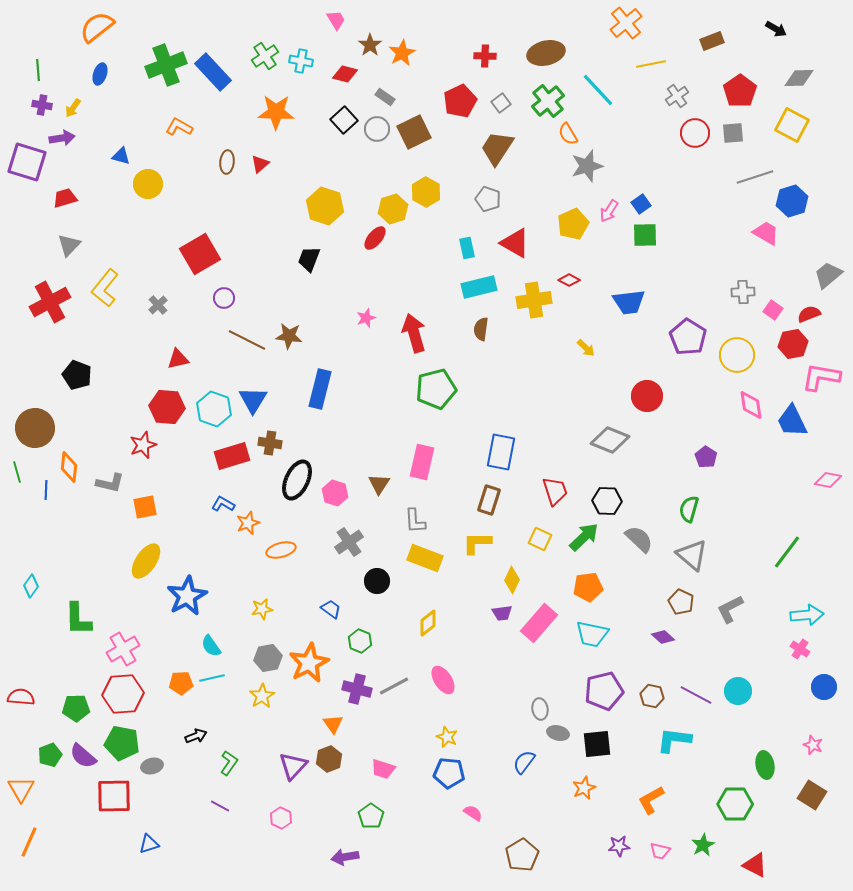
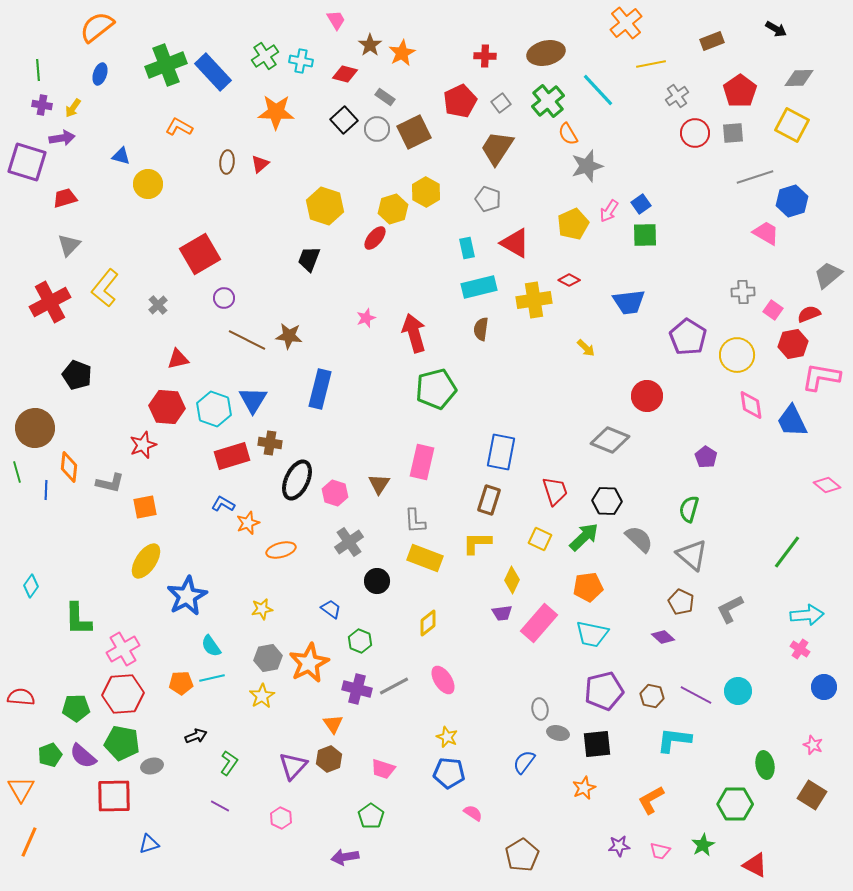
pink diamond at (828, 480): moved 1 px left, 5 px down; rotated 28 degrees clockwise
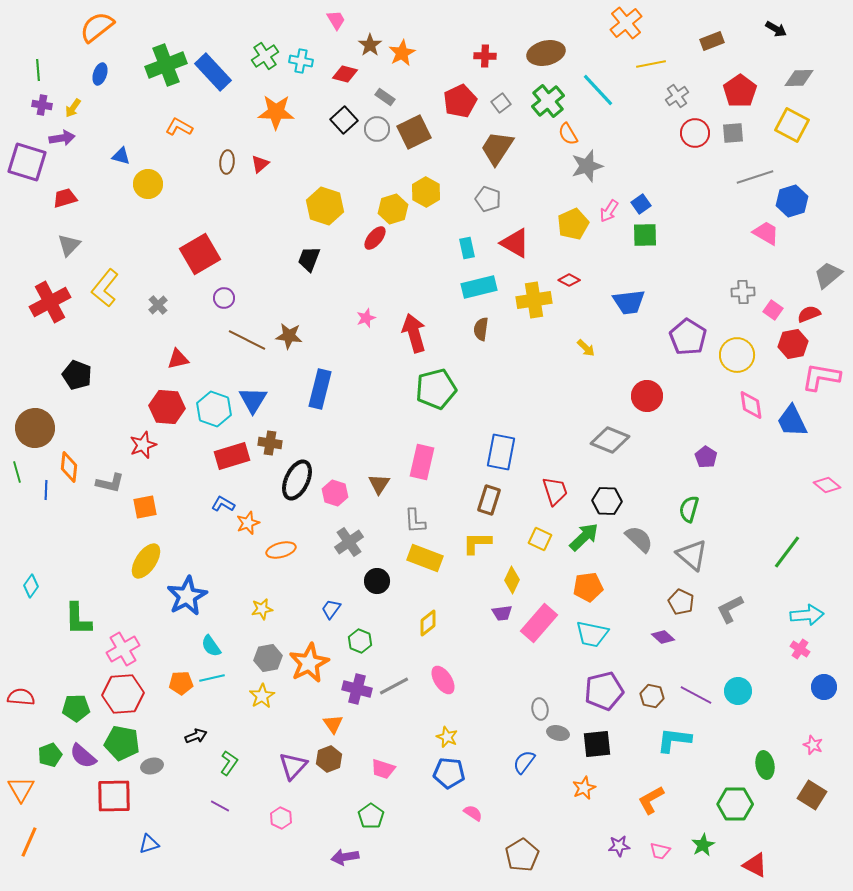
blue trapezoid at (331, 609): rotated 90 degrees counterclockwise
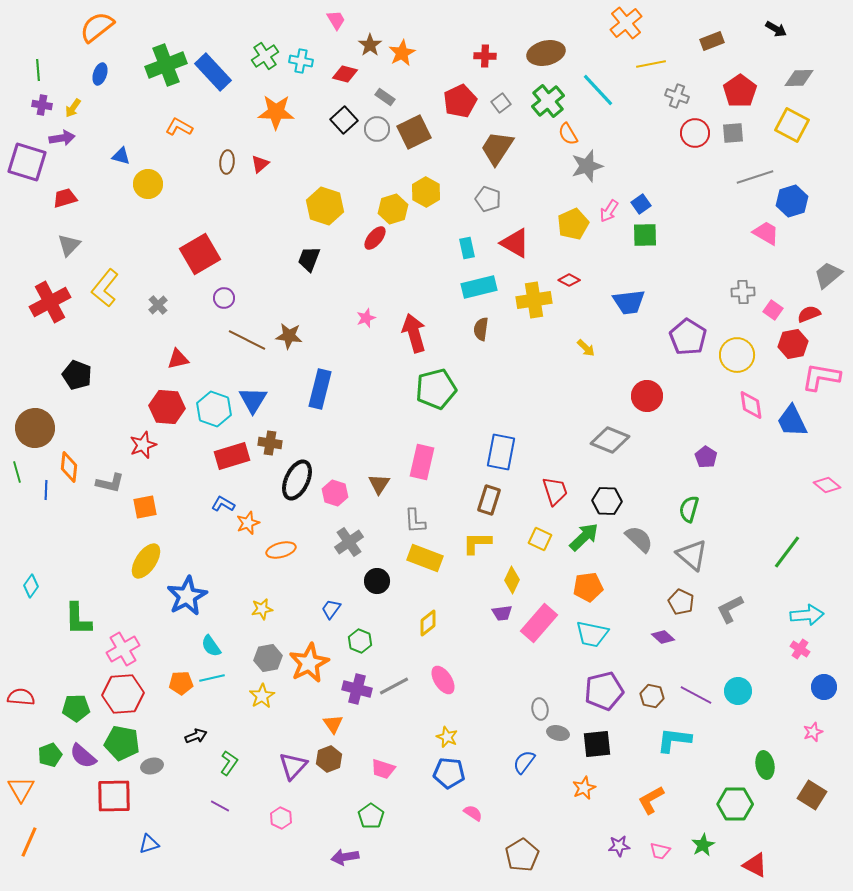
gray cross at (677, 96): rotated 35 degrees counterclockwise
pink star at (813, 745): moved 13 px up; rotated 30 degrees clockwise
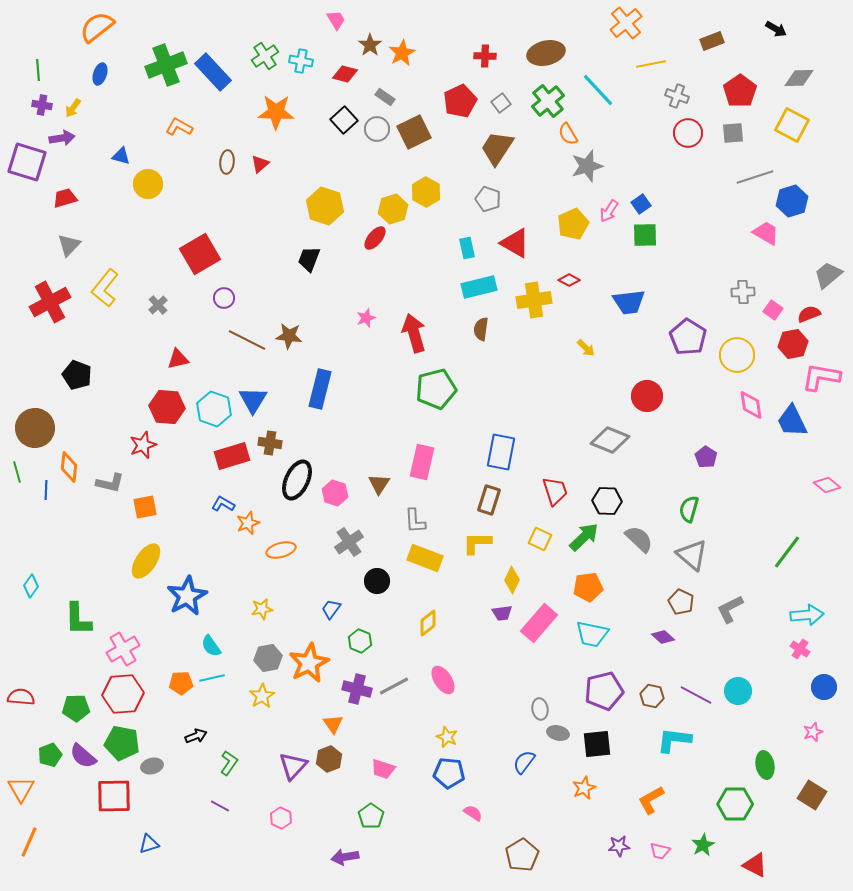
red circle at (695, 133): moved 7 px left
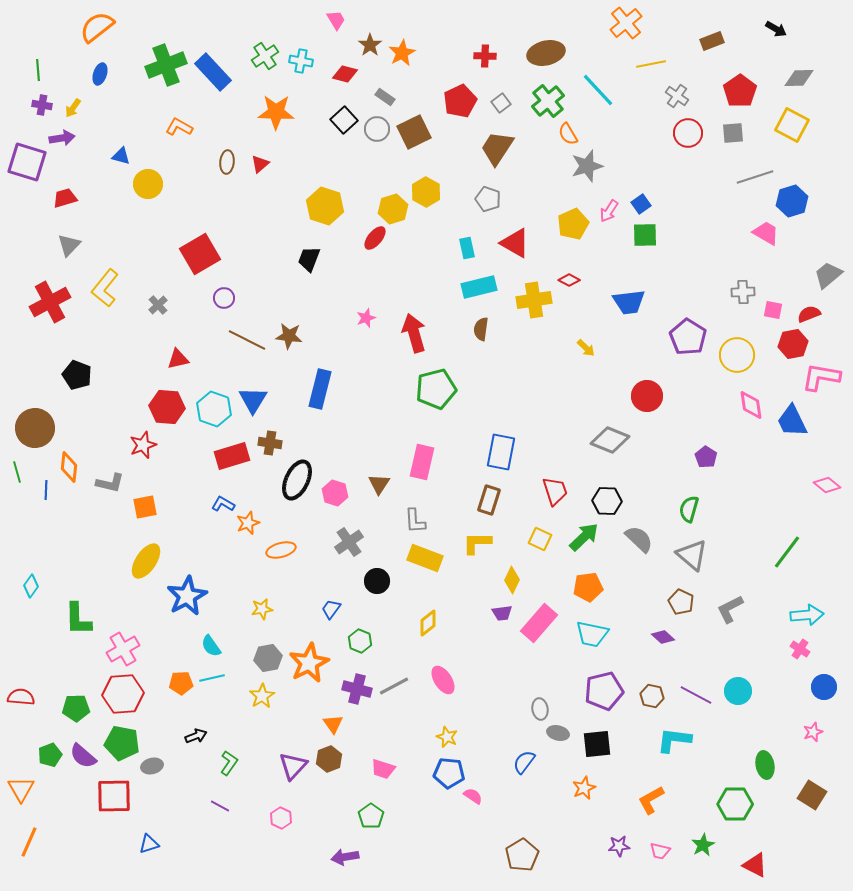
gray cross at (677, 96): rotated 15 degrees clockwise
pink square at (773, 310): rotated 24 degrees counterclockwise
pink semicircle at (473, 813): moved 17 px up
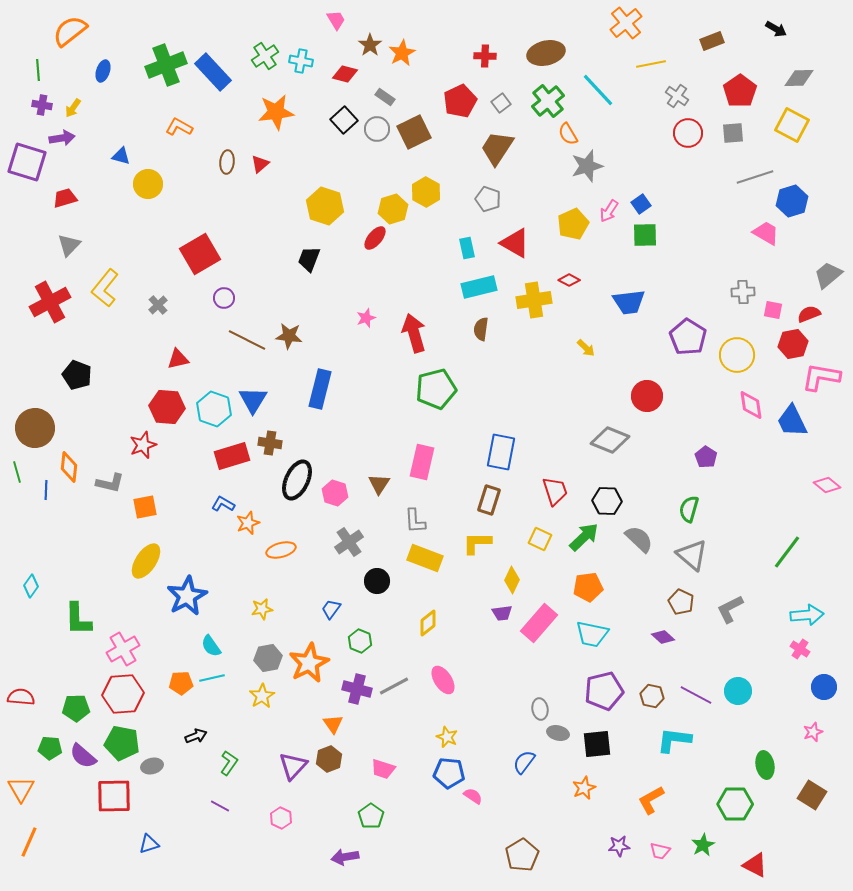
orange semicircle at (97, 27): moved 27 px left, 4 px down
blue ellipse at (100, 74): moved 3 px right, 3 px up
orange star at (276, 112): rotated 9 degrees counterclockwise
green pentagon at (50, 755): moved 7 px up; rotated 25 degrees clockwise
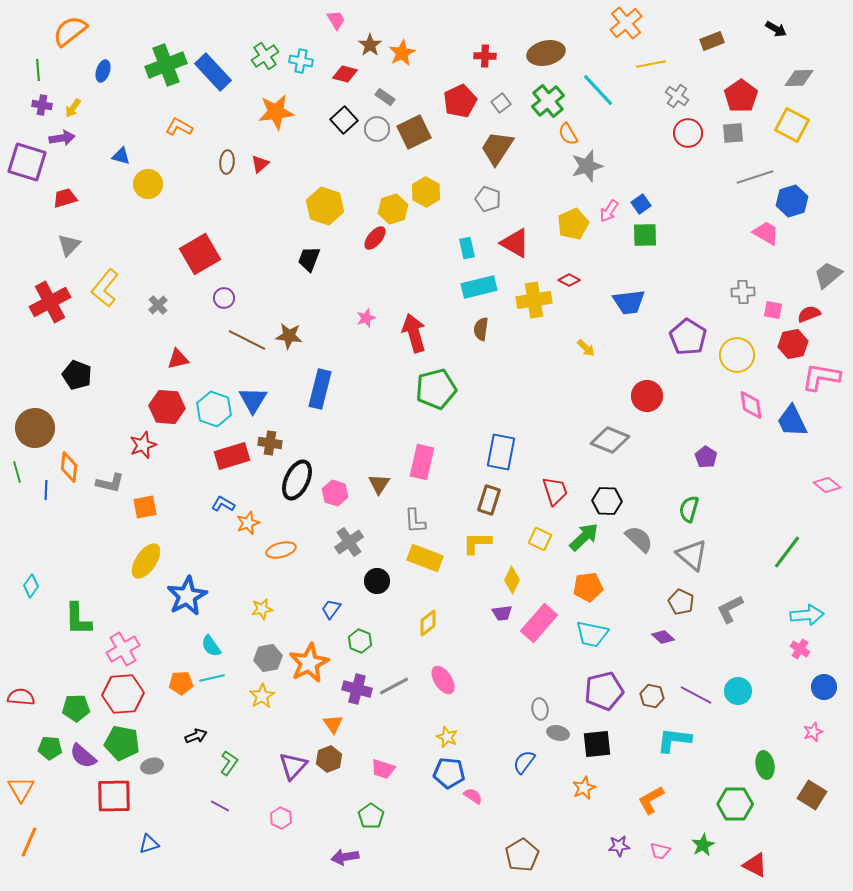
red pentagon at (740, 91): moved 1 px right, 5 px down
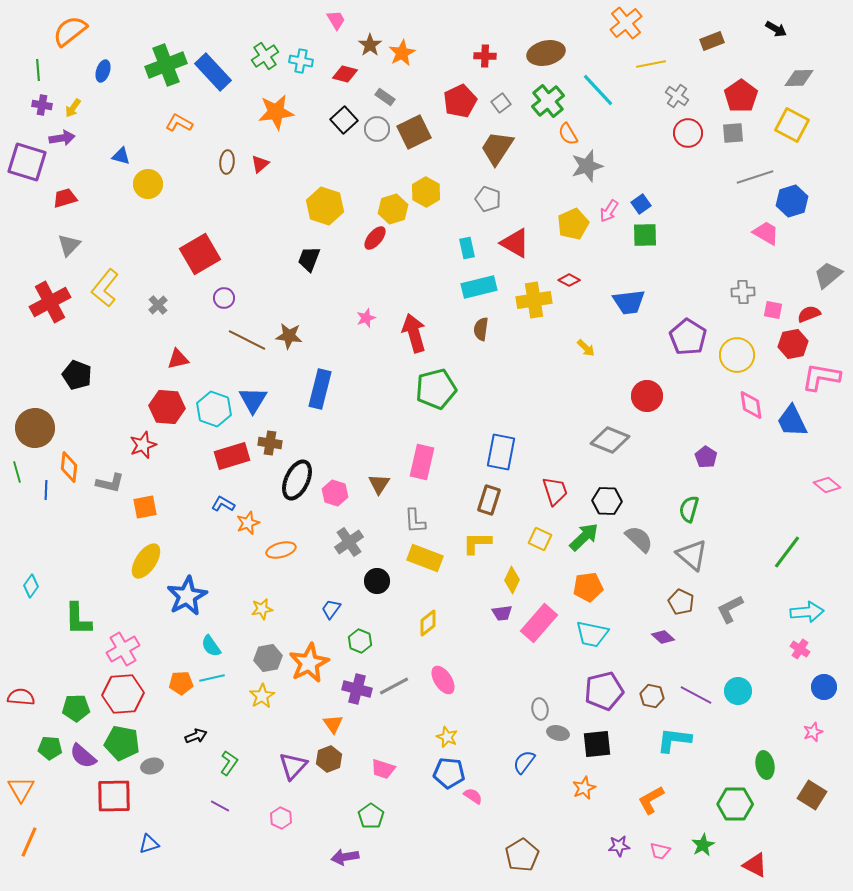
orange L-shape at (179, 127): moved 4 px up
cyan arrow at (807, 615): moved 3 px up
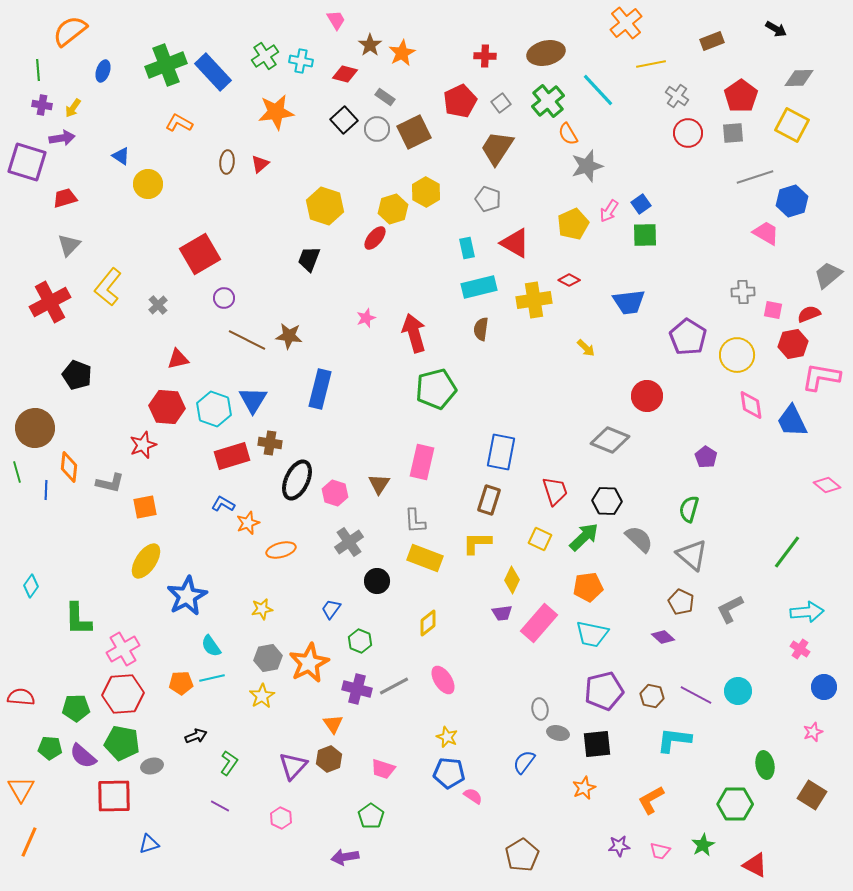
blue triangle at (121, 156): rotated 18 degrees clockwise
yellow L-shape at (105, 288): moved 3 px right, 1 px up
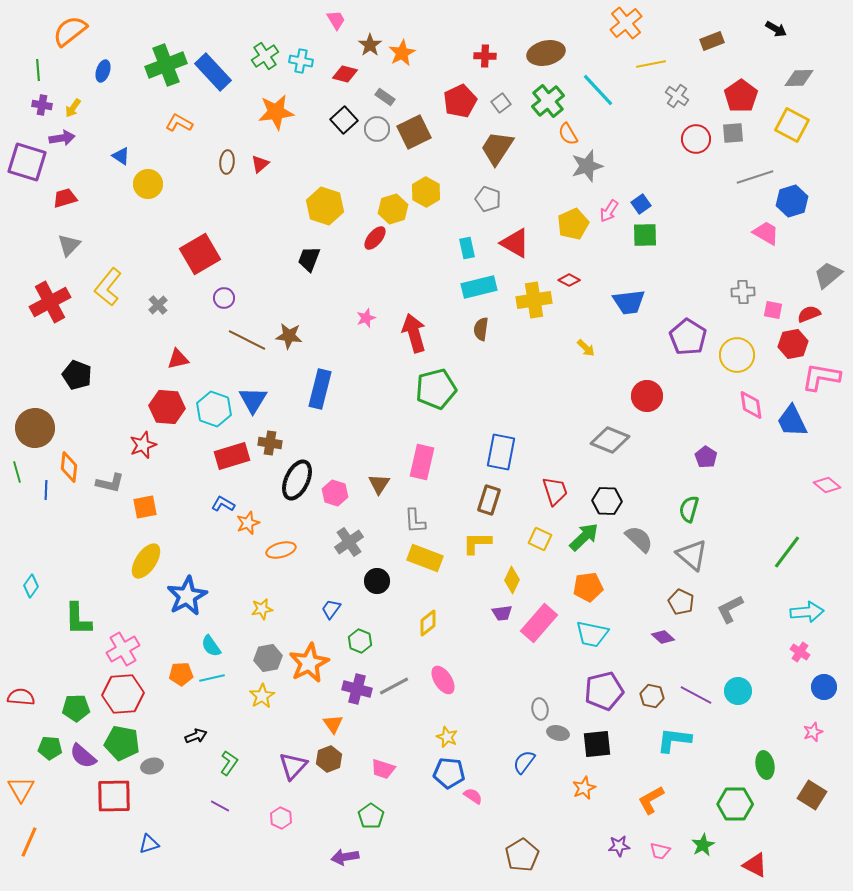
red circle at (688, 133): moved 8 px right, 6 px down
pink cross at (800, 649): moved 3 px down
orange pentagon at (181, 683): moved 9 px up
